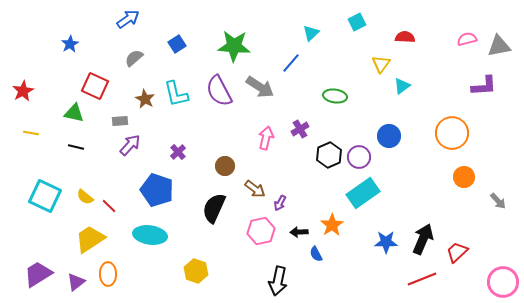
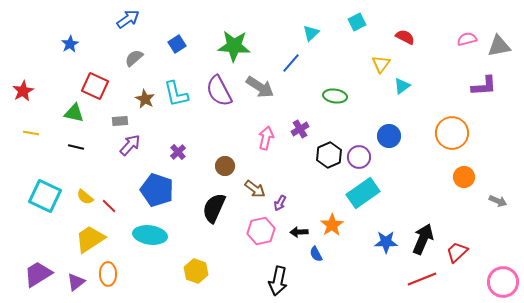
red semicircle at (405, 37): rotated 24 degrees clockwise
gray arrow at (498, 201): rotated 24 degrees counterclockwise
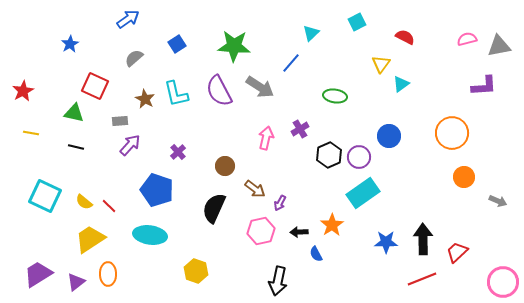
cyan triangle at (402, 86): moved 1 px left, 2 px up
yellow semicircle at (85, 197): moved 1 px left, 5 px down
black arrow at (423, 239): rotated 24 degrees counterclockwise
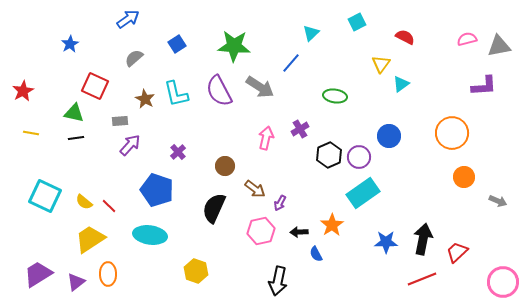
black line at (76, 147): moved 9 px up; rotated 21 degrees counterclockwise
black arrow at (423, 239): rotated 12 degrees clockwise
